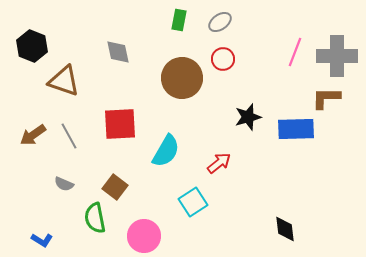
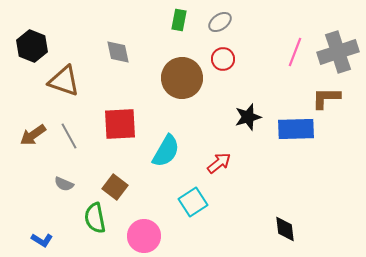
gray cross: moved 1 px right, 4 px up; rotated 18 degrees counterclockwise
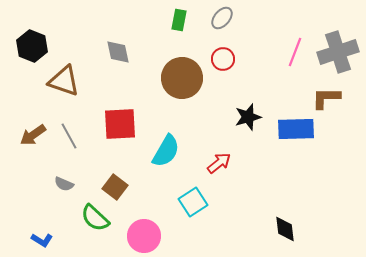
gray ellipse: moved 2 px right, 4 px up; rotated 15 degrees counterclockwise
green semicircle: rotated 36 degrees counterclockwise
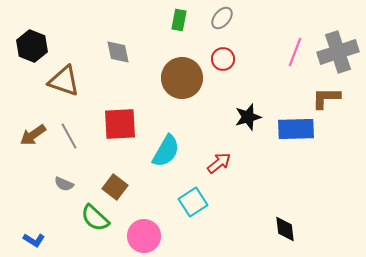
blue L-shape: moved 8 px left
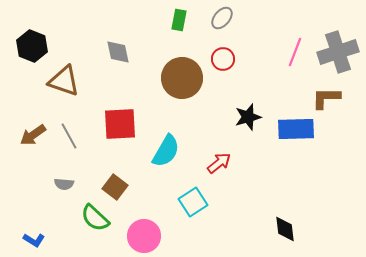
gray semicircle: rotated 18 degrees counterclockwise
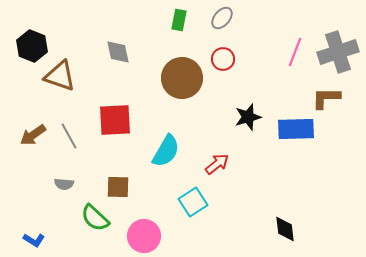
brown triangle: moved 4 px left, 5 px up
red square: moved 5 px left, 4 px up
red arrow: moved 2 px left, 1 px down
brown square: moved 3 px right; rotated 35 degrees counterclockwise
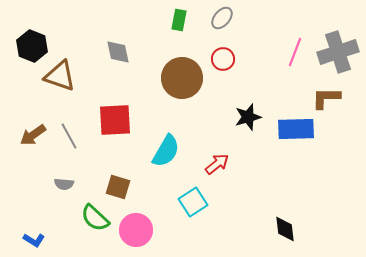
brown square: rotated 15 degrees clockwise
pink circle: moved 8 px left, 6 px up
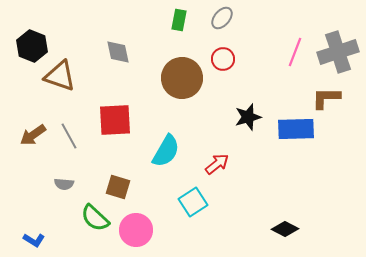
black diamond: rotated 56 degrees counterclockwise
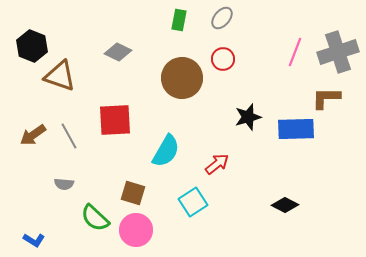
gray diamond: rotated 52 degrees counterclockwise
brown square: moved 15 px right, 6 px down
black diamond: moved 24 px up
